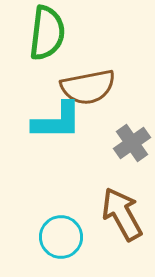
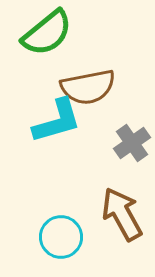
green semicircle: rotated 44 degrees clockwise
cyan L-shape: rotated 16 degrees counterclockwise
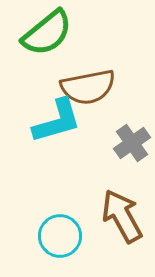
brown arrow: moved 2 px down
cyan circle: moved 1 px left, 1 px up
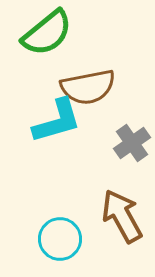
cyan circle: moved 3 px down
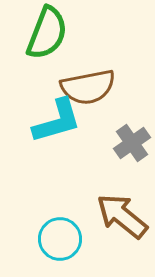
green semicircle: rotated 30 degrees counterclockwise
brown arrow: rotated 22 degrees counterclockwise
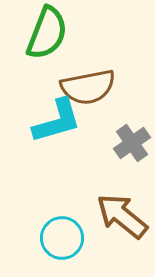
cyan circle: moved 2 px right, 1 px up
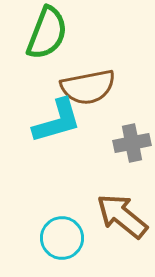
gray cross: rotated 24 degrees clockwise
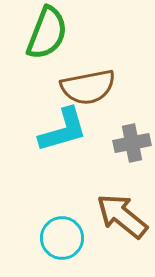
cyan L-shape: moved 6 px right, 9 px down
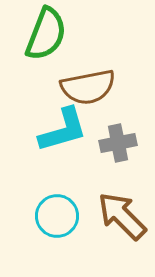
green semicircle: moved 1 px left, 1 px down
gray cross: moved 14 px left
brown arrow: rotated 6 degrees clockwise
cyan circle: moved 5 px left, 22 px up
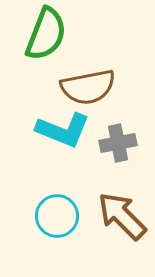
cyan L-shape: rotated 38 degrees clockwise
